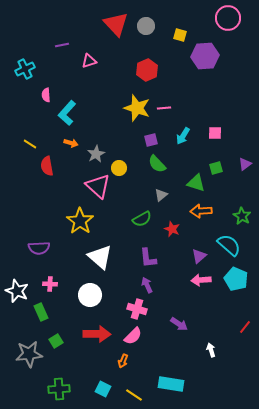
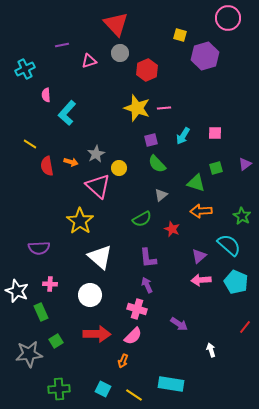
gray circle at (146, 26): moved 26 px left, 27 px down
purple hexagon at (205, 56): rotated 12 degrees counterclockwise
orange arrow at (71, 143): moved 19 px down
cyan pentagon at (236, 279): moved 3 px down
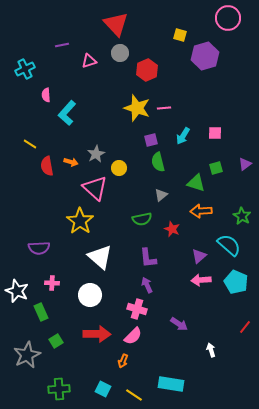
green semicircle at (157, 164): moved 1 px right, 2 px up; rotated 30 degrees clockwise
pink triangle at (98, 186): moved 3 px left, 2 px down
green semicircle at (142, 219): rotated 18 degrees clockwise
pink cross at (50, 284): moved 2 px right, 1 px up
gray star at (29, 354): moved 2 px left, 1 px down; rotated 20 degrees counterclockwise
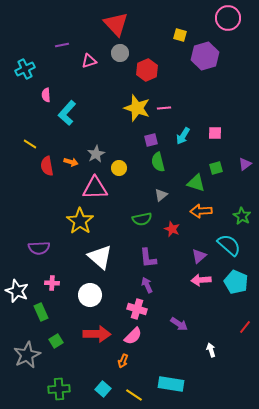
pink triangle at (95, 188): rotated 44 degrees counterclockwise
cyan square at (103, 389): rotated 14 degrees clockwise
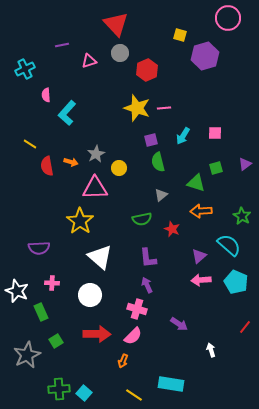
cyan square at (103, 389): moved 19 px left, 4 px down
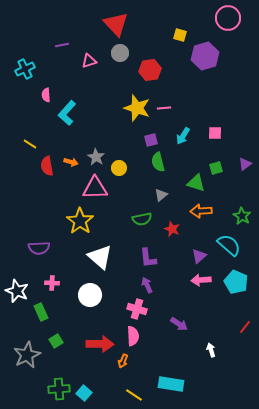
red hexagon at (147, 70): moved 3 px right; rotated 15 degrees clockwise
gray star at (96, 154): moved 3 px down; rotated 12 degrees counterclockwise
red arrow at (97, 334): moved 3 px right, 10 px down
pink semicircle at (133, 336): rotated 48 degrees counterclockwise
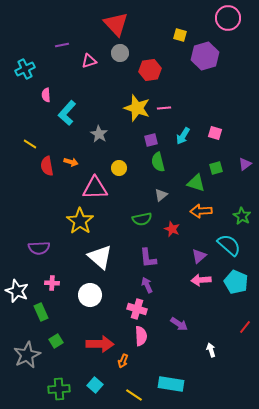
pink square at (215, 133): rotated 16 degrees clockwise
gray star at (96, 157): moved 3 px right, 23 px up
pink semicircle at (133, 336): moved 8 px right
cyan square at (84, 393): moved 11 px right, 8 px up
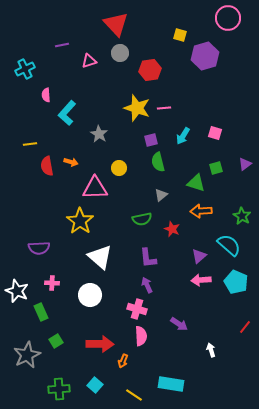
yellow line at (30, 144): rotated 40 degrees counterclockwise
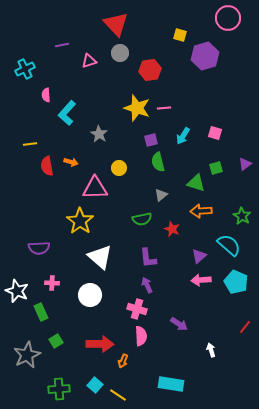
yellow line at (134, 395): moved 16 px left
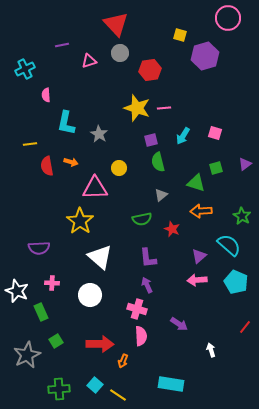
cyan L-shape at (67, 113): moved 1 px left, 10 px down; rotated 30 degrees counterclockwise
pink arrow at (201, 280): moved 4 px left
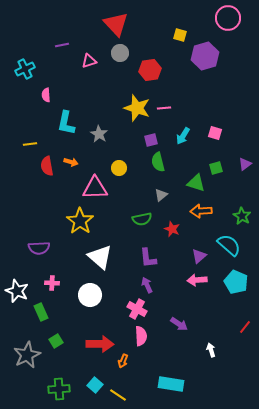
pink cross at (137, 309): rotated 12 degrees clockwise
